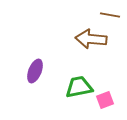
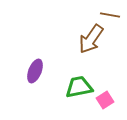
brown arrow: rotated 60 degrees counterclockwise
pink square: rotated 12 degrees counterclockwise
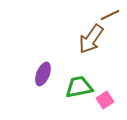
brown line: rotated 36 degrees counterclockwise
purple ellipse: moved 8 px right, 3 px down
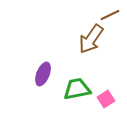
green trapezoid: moved 2 px left, 2 px down
pink square: moved 1 px right, 1 px up
